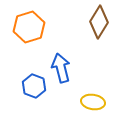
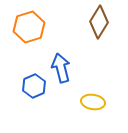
blue hexagon: rotated 15 degrees clockwise
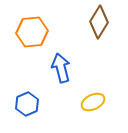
orange hexagon: moved 3 px right, 5 px down; rotated 12 degrees clockwise
blue hexagon: moved 7 px left, 18 px down
yellow ellipse: rotated 35 degrees counterclockwise
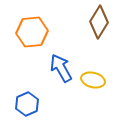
blue arrow: rotated 16 degrees counterclockwise
yellow ellipse: moved 22 px up; rotated 40 degrees clockwise
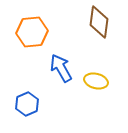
brown diamond: rotated 24 degrees counterclockwise
yellow ellipse: moved 3 px right, 1 px down
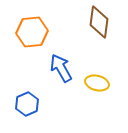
yellow ellipse: moved 1 px right, 2 px down
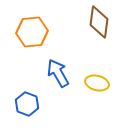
blue arrow: moved 3 px left, 5 px down
blue hexagon: rotated 15 degrees counterclockwise
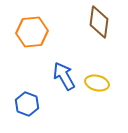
blue arrow: moved 6 px right, 3 px down
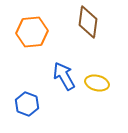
brown diamond: moved 11 px left
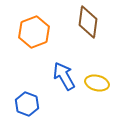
orange hexagon: moved 2 px right; rotated 16 degrees counterclockwise
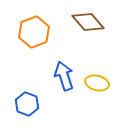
brown diamond: rotated 48 degrees counterclockwise
blue arrow: rotated 12 degrees clockwise
